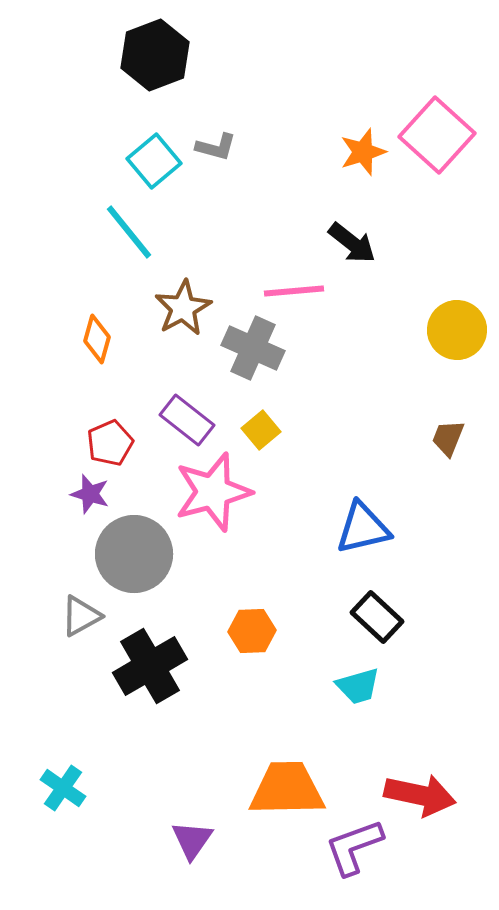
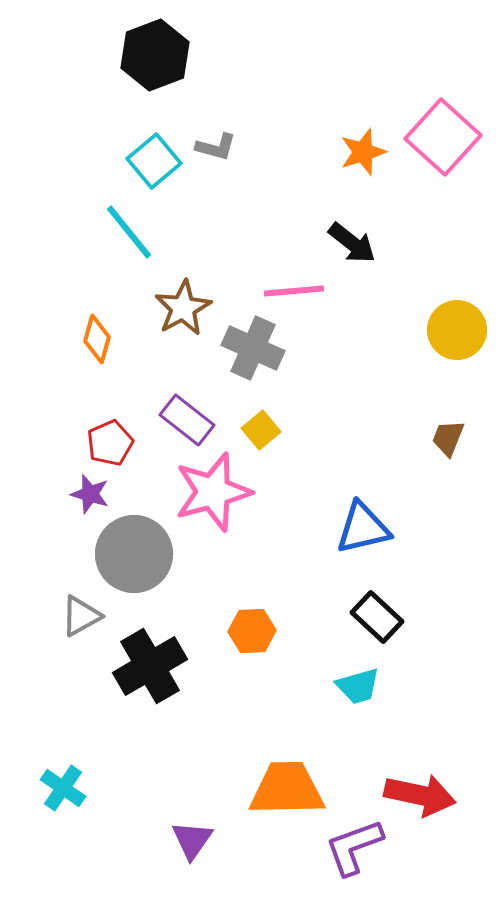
pink square: moved 6 px right, 2 px down
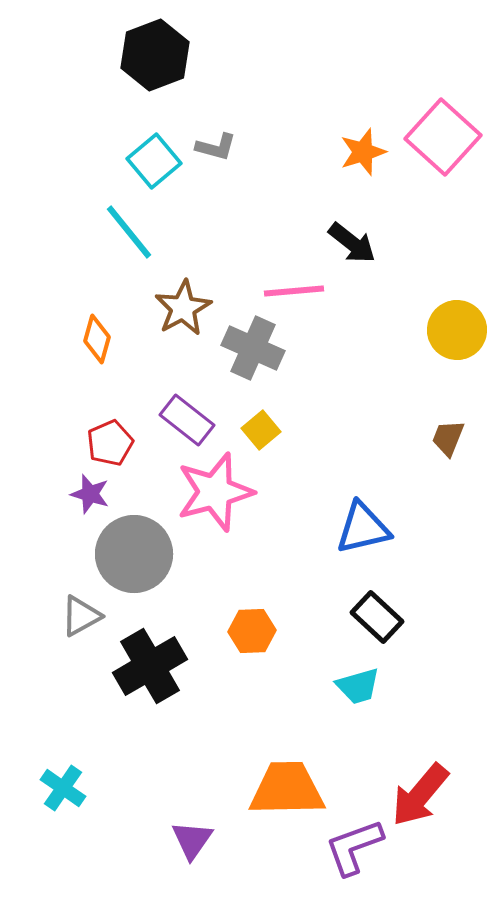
pink star: moved 2 px right
red arrow: rotated 118 degrees clockwise
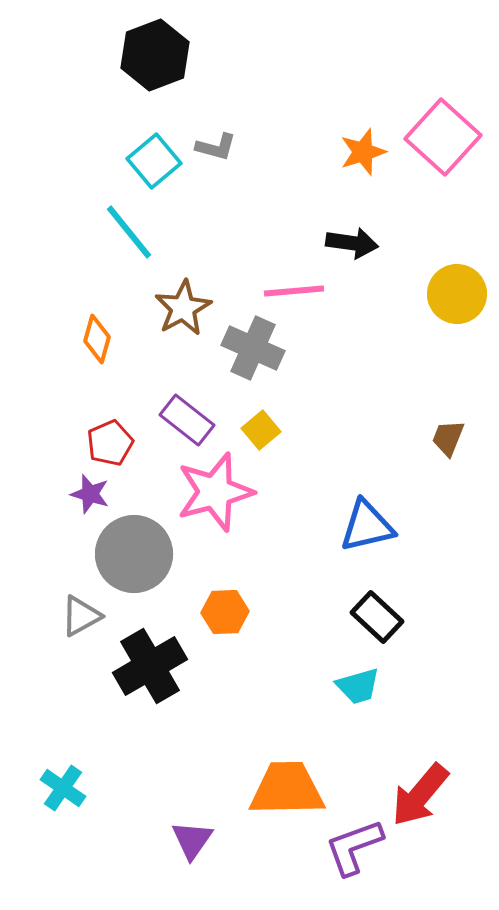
black arrow: rotated 30 degrees counterclockwise
yellow circle: moved 36 px up
blue triangle: moved 4 px right, 2 px up
orange hexagon: moved 27 px left, 19 px up
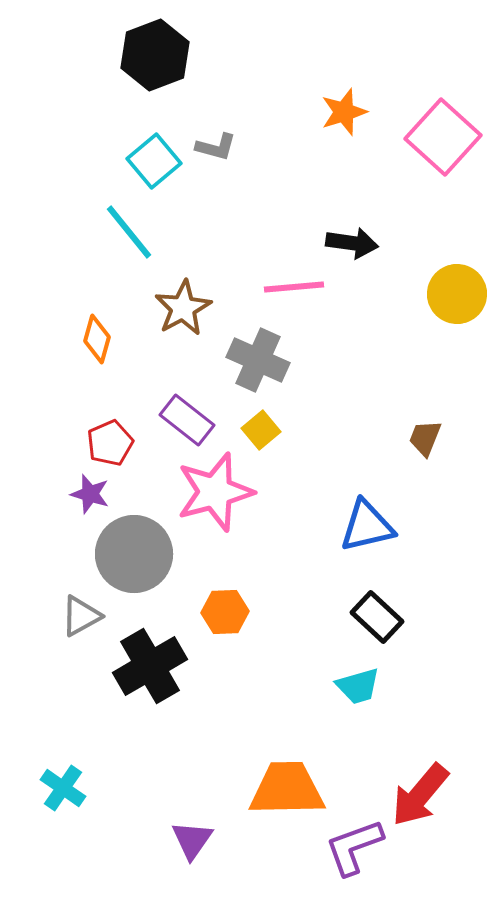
orange star: moved 19 px left, 40 px up
pink line: moved 4 px up
gray cross: moved 5 px right, 12 px down
brown trapezoid: moved 23 px left
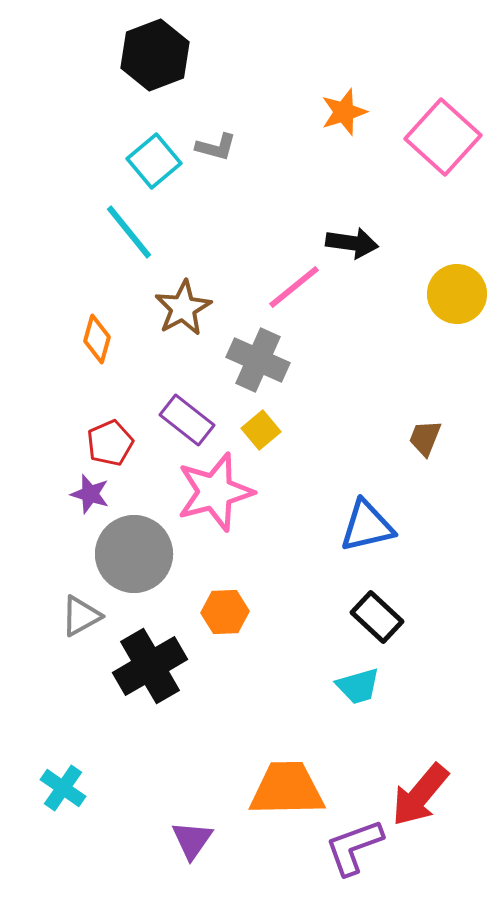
pink line: rotated 34 degrees counterclockwise
